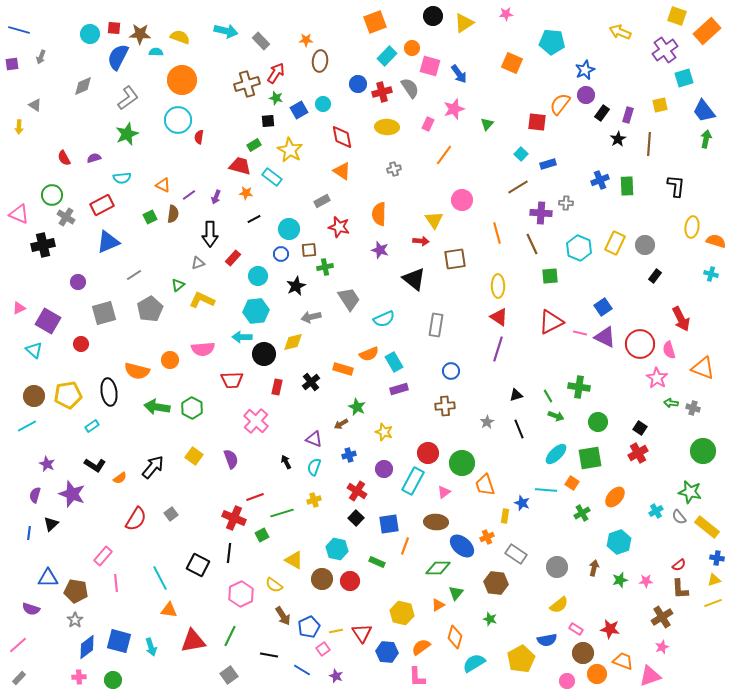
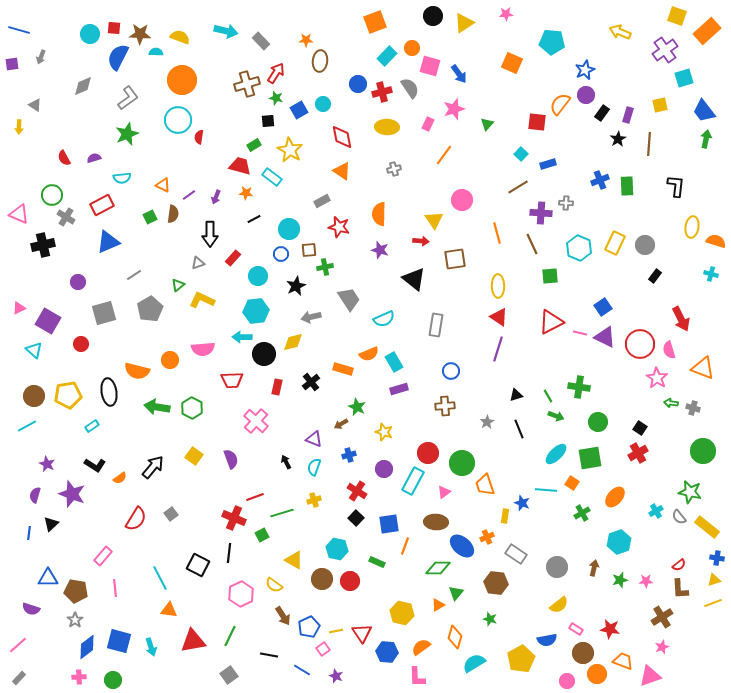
pink line at (116, 583): moved 1 px left, 5 px down
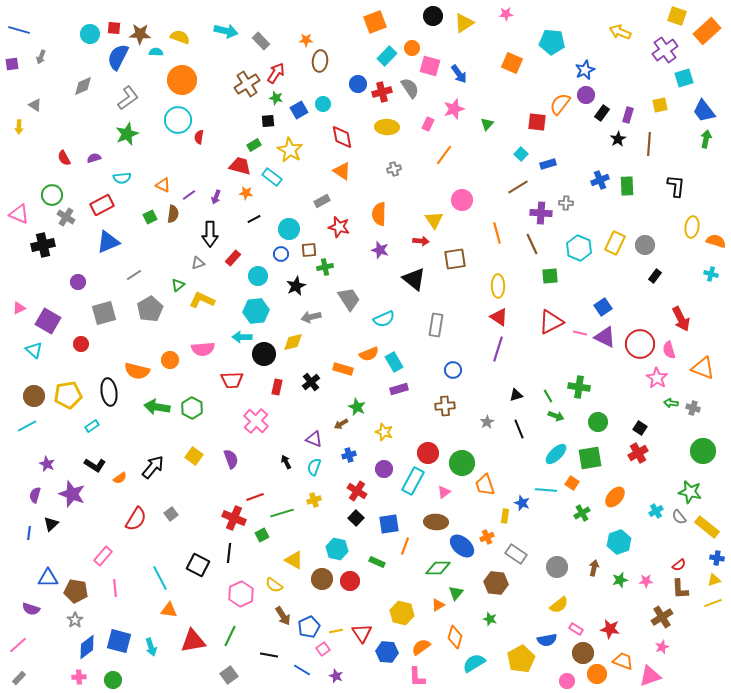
brown cross at (247, 84): rotated 15 degrees counterclockwise
blue circle at (451, 371): moved 2 px right, 1 px up
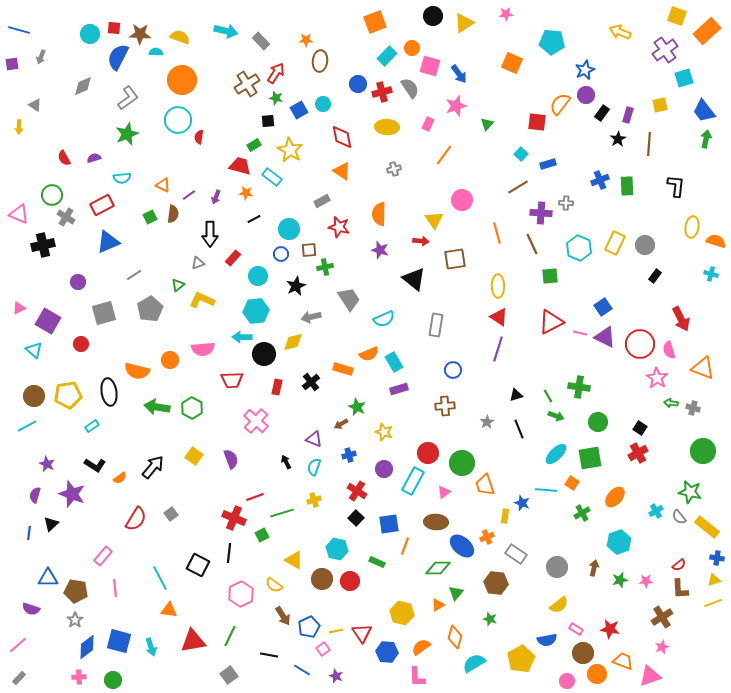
pink star at (454, 109): moved 2 px right, 3 px up
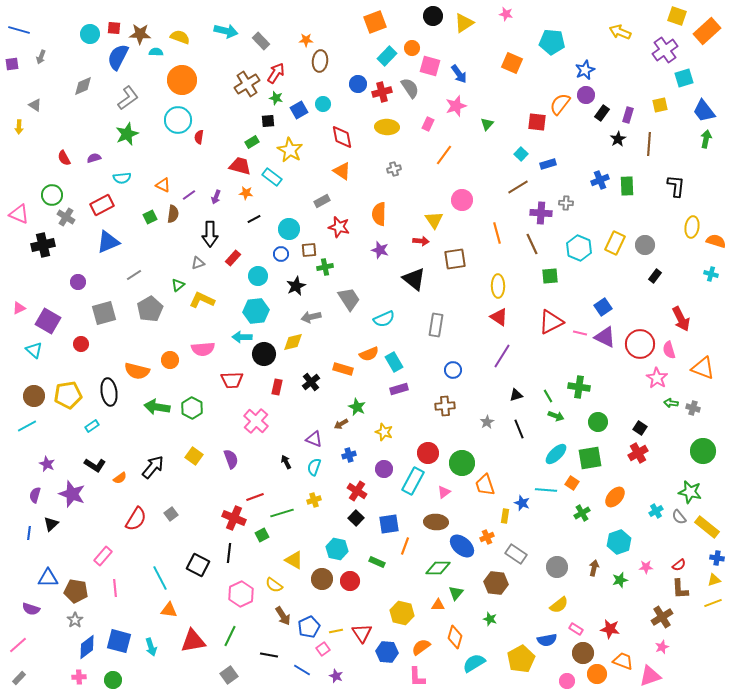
pink star at (506, 14): rotated 16 degrees clockwise
green rectangle at (254, 145): moved 2 px left, 3 px up
purple line at (498, 349): moved 4 px right, 7 px down; rotated 15 degrees clockwise
pink star at (646, 581): moved 14 px up
orange triangle at (438, 605): rotated 32 degrees clockwise
